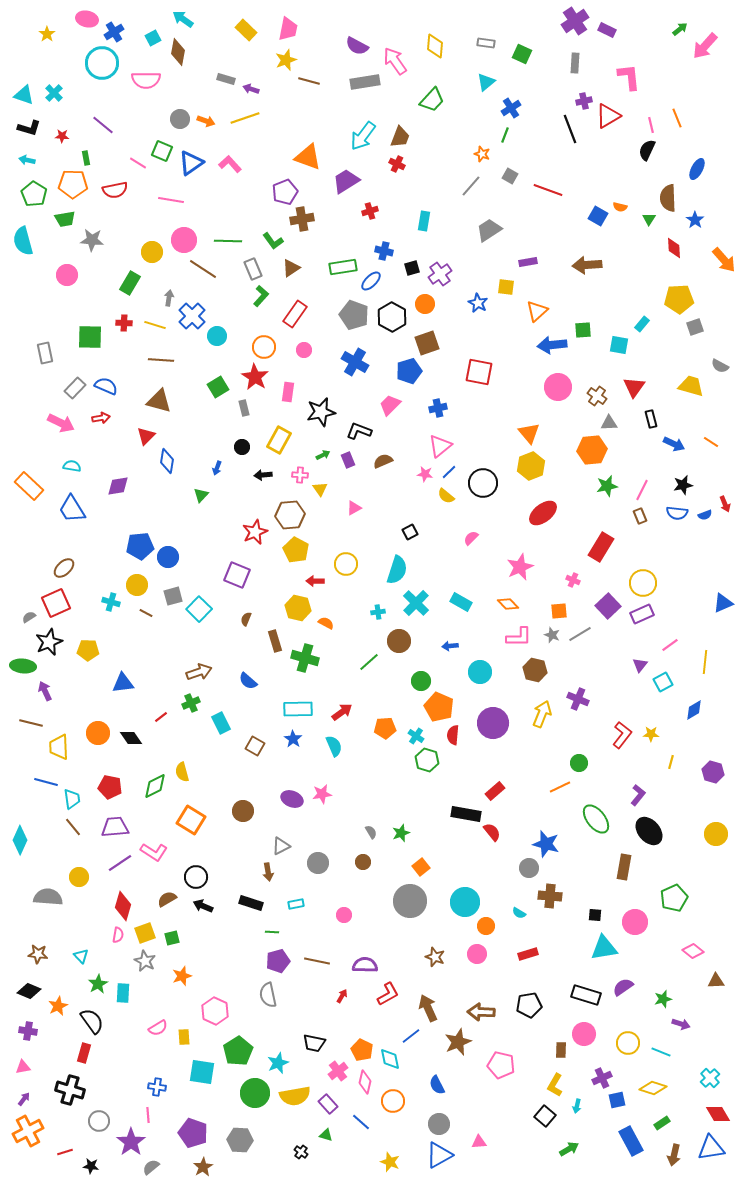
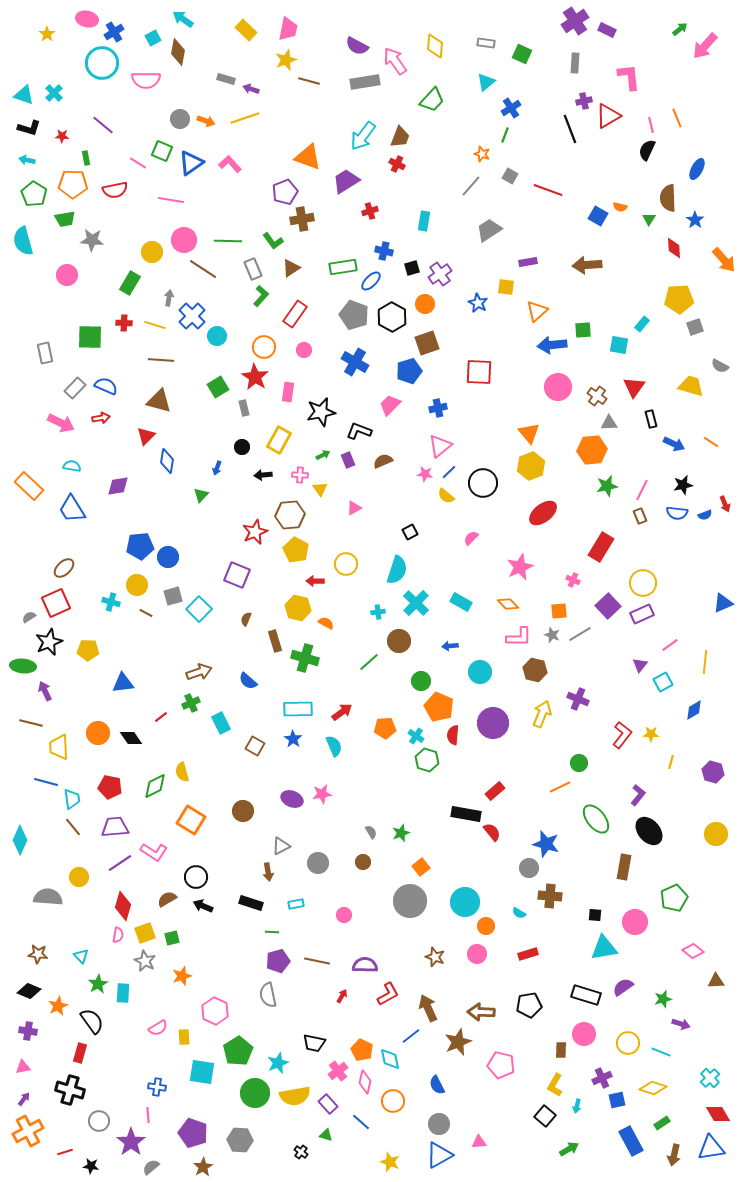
red square at (479, 372): rotated 8 degrees counterclockwise
red rectangle at (84, 1053): moved 4 px left
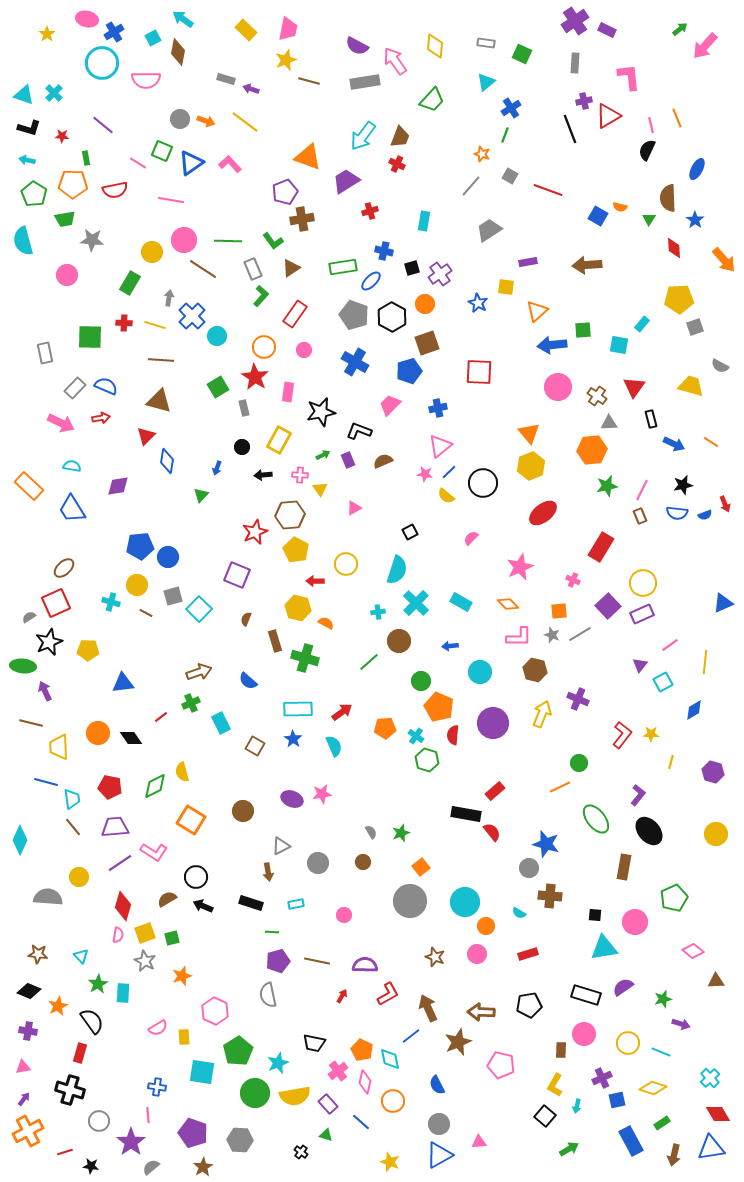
yellow line at (245, 118): moved 4 px down; rotated 56 degrees clockwise
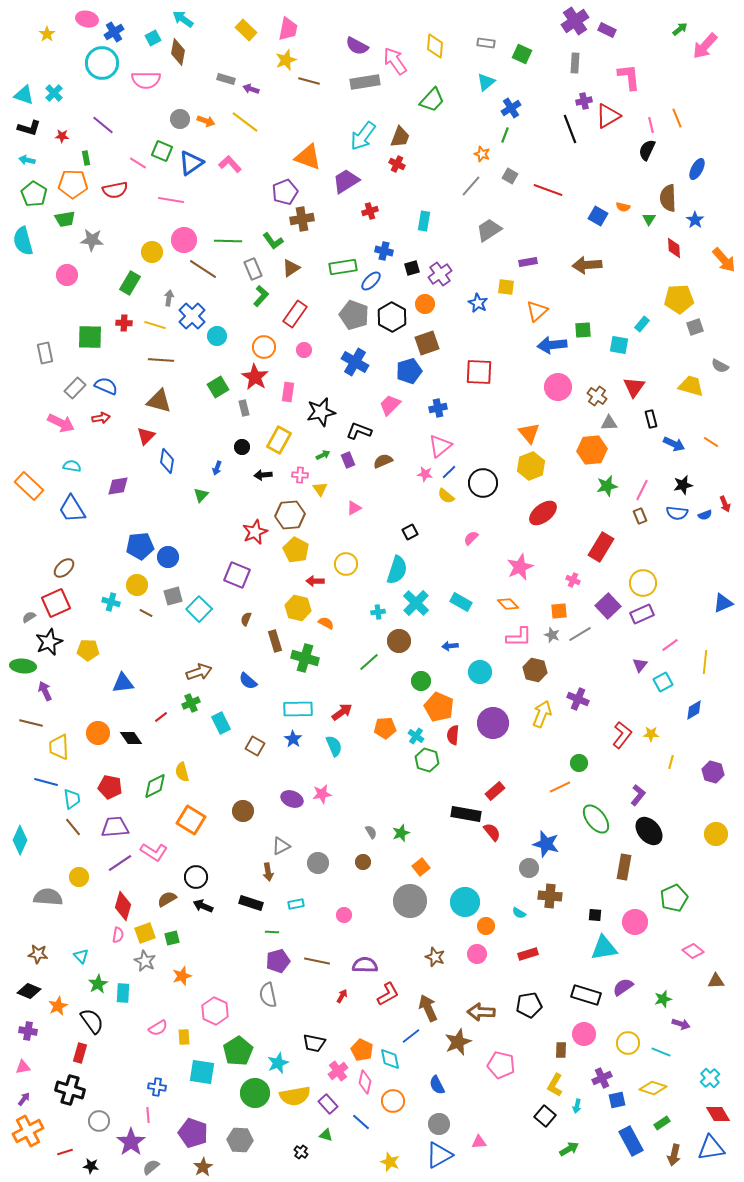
orange semicircle at (620, 207): moved 3 px right
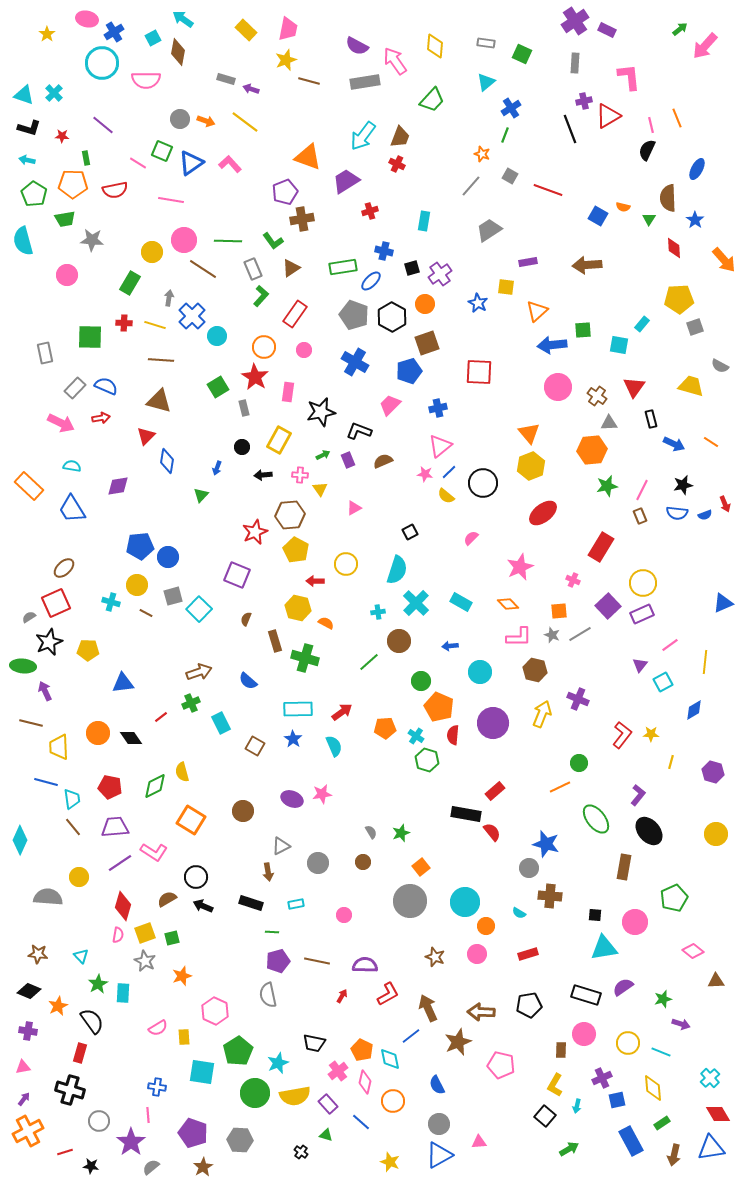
yellow diamond at (653, 1088): rotated 68 degrees clockwise
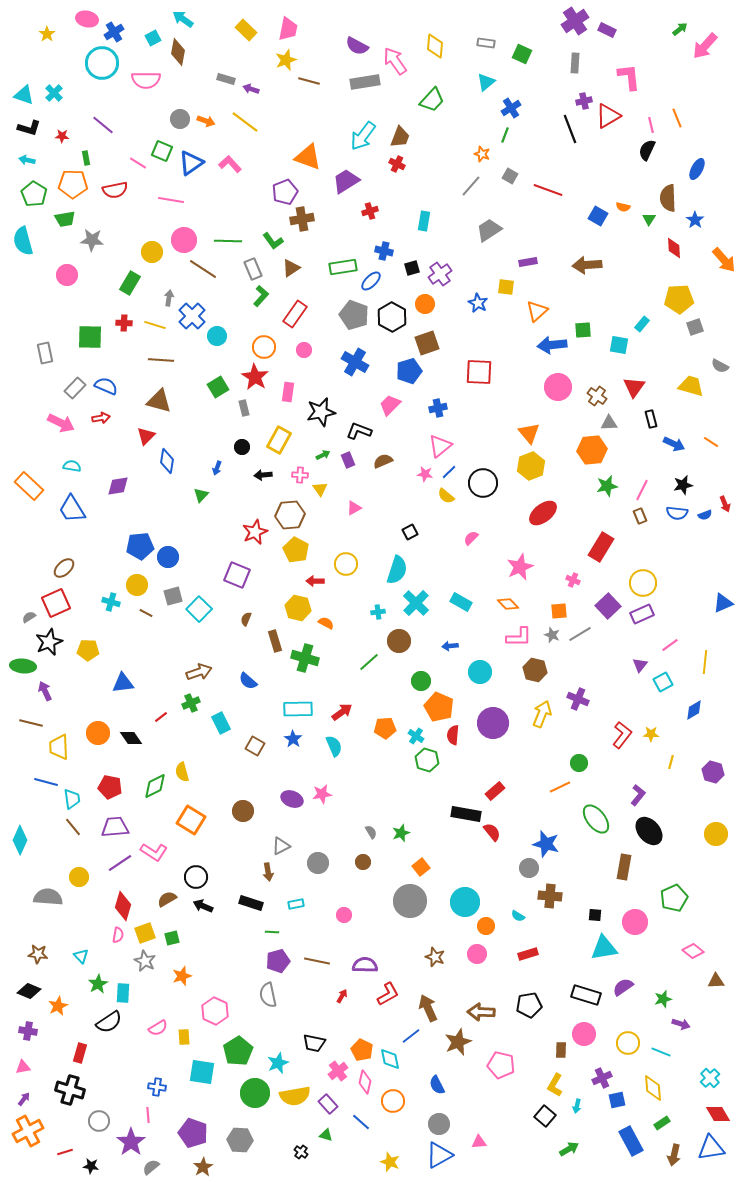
cyan semicircle at (519, 913): moved 1 px left, 3 px down
black semicircle at (92, 1021): moved 17 px right, 1 px down; rotated 92 degrees clockwise
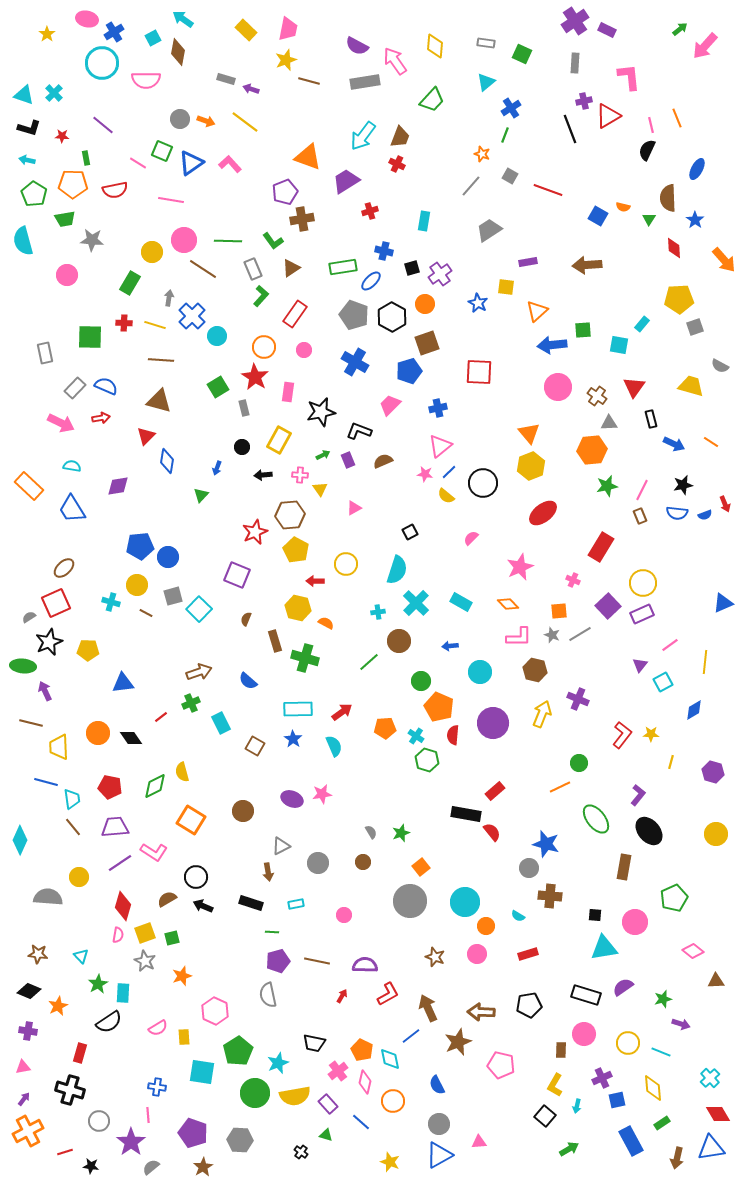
brown arrow at (674, 1155): moved 3 px right, 3 px down
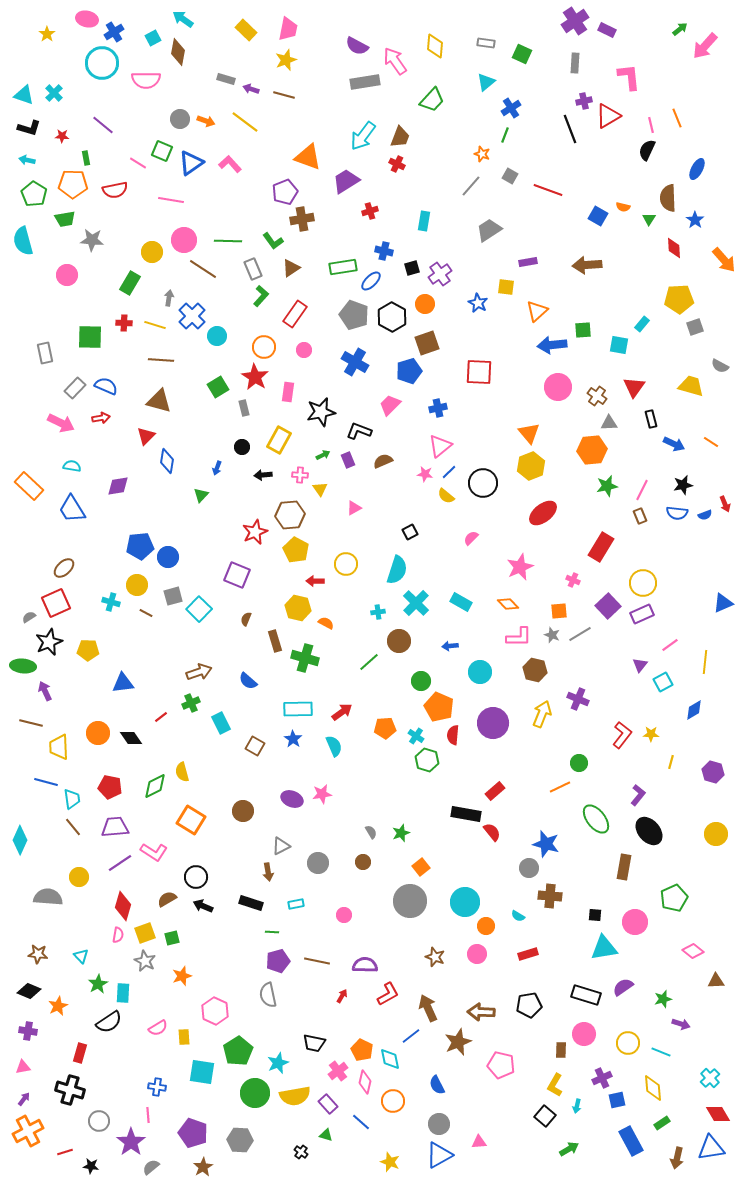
brown line at (309, 81): moved 25 px left, 14 px down
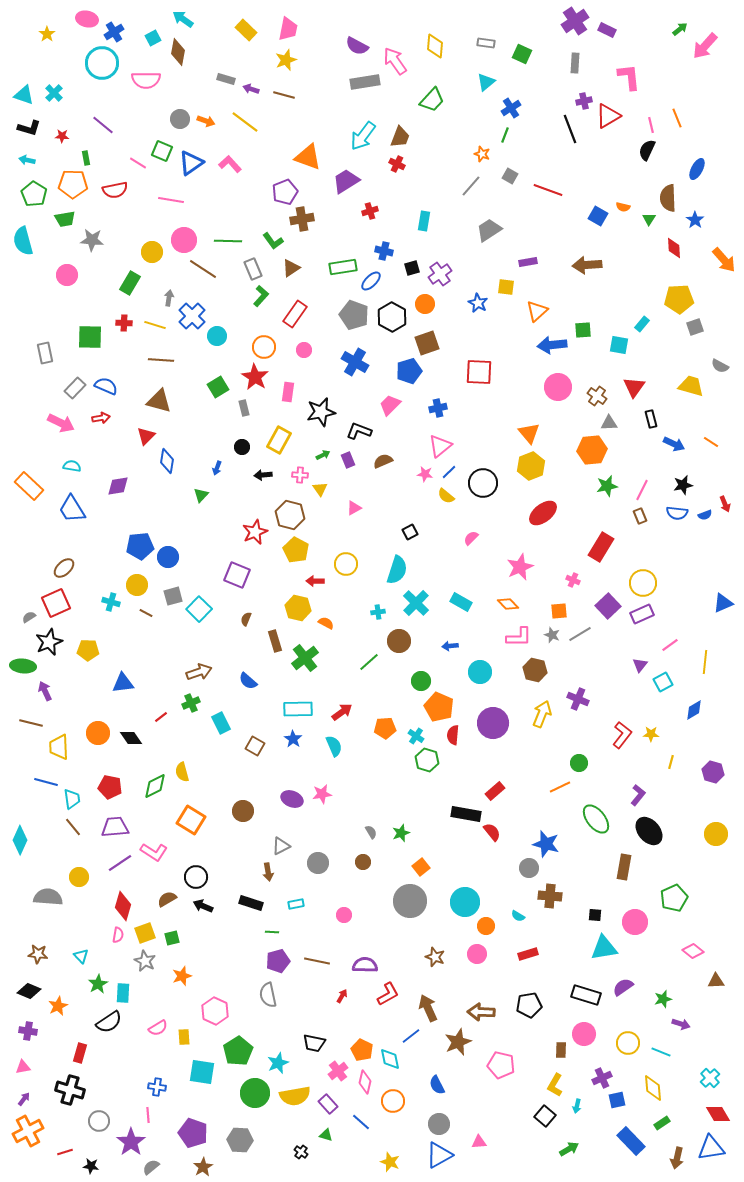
brown hexagon at (290, 515): rotated 20 degrees clockwise
green cross at (305, 658): rotated 36 degrees clockwise
blue rectangle at (631, 1141): rotated 16 degrees counterclockwise
